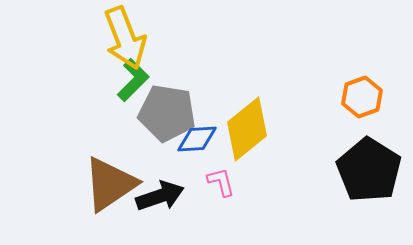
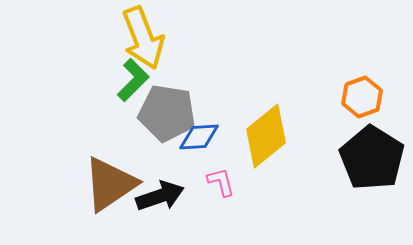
yellow arrow: moved 18 px right
yellow diamond: moved 19 px right, 7 px down
blue diamond: moved 2 px right, 2 px up
black pentagon: moved 3 px right, 12 px up
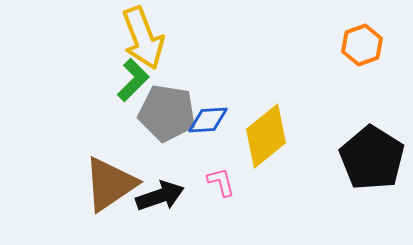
orange hexagon: moved 52 px up
blue diamond: moved 9 px right, 17 px up
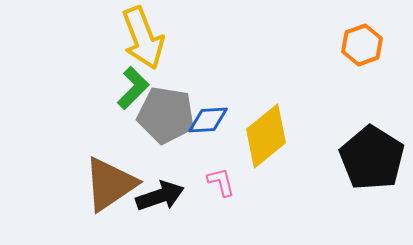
green L-shape: moved 8 px down
gray pentagon: moved 1 px left, 2 px down
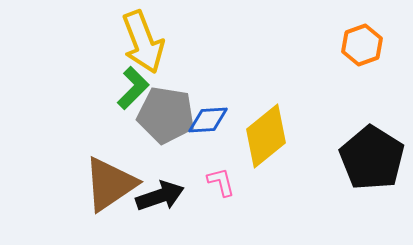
yellow arrow: moved 4 px down
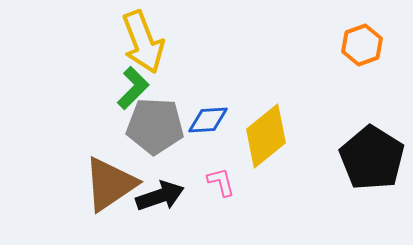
gray pentagon: moved 11 px left, 11 px down; rotated 6 degrees counterclockwise
